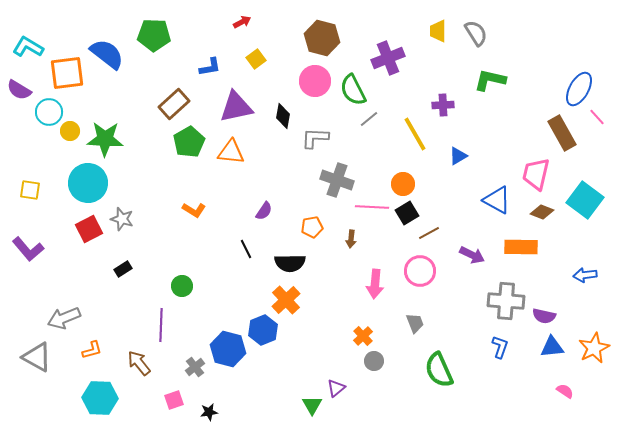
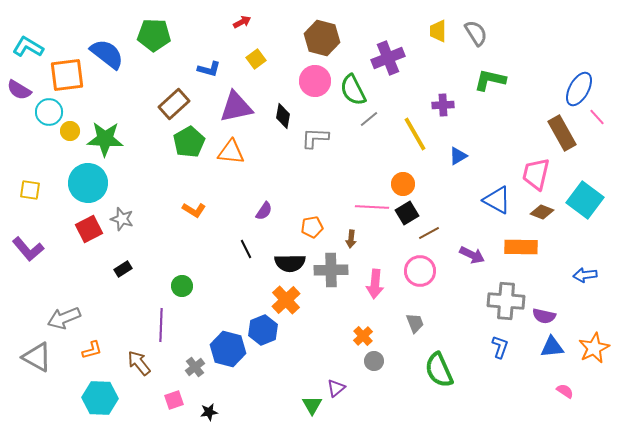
blue L-shape at (210, 67): moved 1 px left, 2 px down; rotated 25 degrees clockwise
orange square at (67, 73): moved 2 px down
gray cross at (337, 180): moved 6 px left, 90 px down; rotated 20 degrees counterclockwise
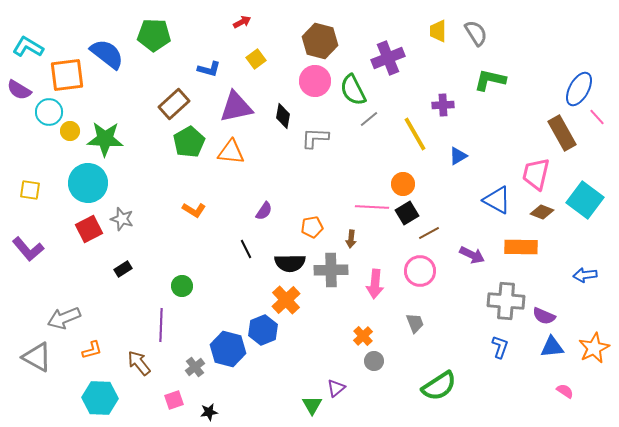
brown hexagon at (322, 38): moved 2 px left, 3 px down
purple semicircle at (544, 316): rotated 10 degrees clockwise
green semicircle at (439, 370): moved 16 px down; rotated 99 degrees counterclockwise
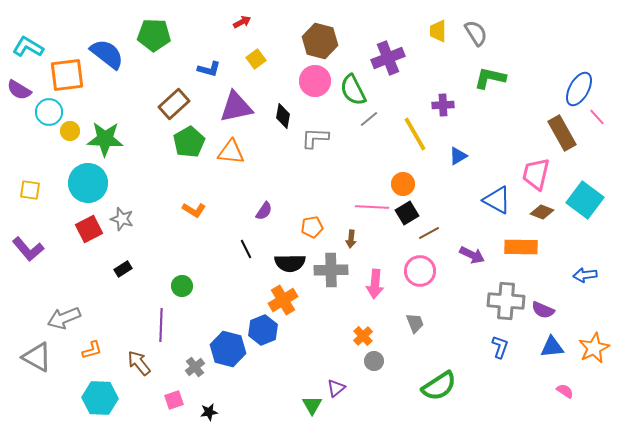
green L-shape at (490, 80): moved 2 px up
orange cross at (286, 300): moved 3 px left; rotated 12 degrees clockwise
purple semicircle at (544, 316): moved 1 px left, 6 px up
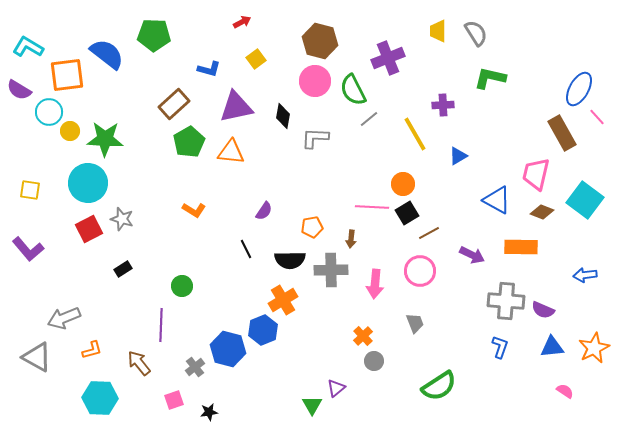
black semicircle at (290, 263): moved 3 px up
